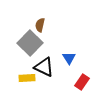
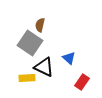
gray square: rotated 10 degrees counterclockwise
blue triangle: rotated 16 degrees counterclockwise
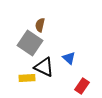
red rectangle: moved 4 px down
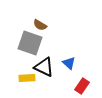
brown semicircle: rotated 72 degrees counterclockwise
gray square: rotated 15 degrees counterclockwise
blue triangle: moved 5 px down
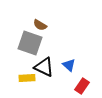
blue triangle: moved 2 px down
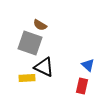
blue triangle: moved 19 px right
red rectangle: rotated 21 degrees counterclockwise
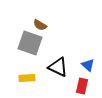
black triangle: moved 14 px right
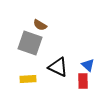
yellow rectangle: moved 1 px right, 1 px down
red rectangle: moved 1 px right, 5 px up; rotated 14 degrees counterclockwise
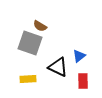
brown semicircle: moved 1 px down
blue triangle: moved 9 px left, 9 px up; rotated 40 degrees clockwise
